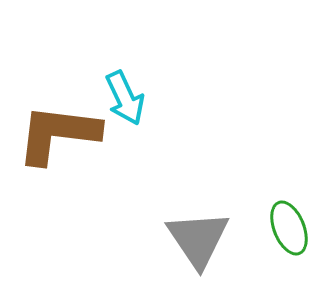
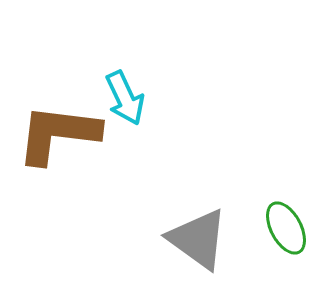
green ellipse: moved 3 px left; rotated 6 degrees counterclockwise
gray triangle: rotated 20 degrees counterclockwise
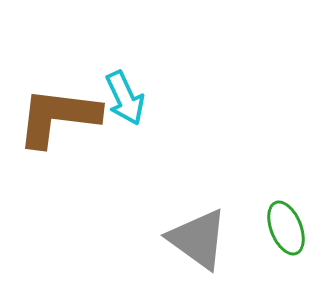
brown L-shape: moved 17 px up
green ellipse: rotated 6 degrees clockwise
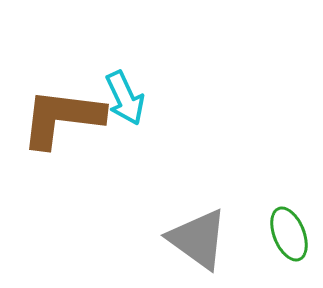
brown L-shape: moved 4 px right, 1 px down
green ellipse: moved 3 px right, 6 px down
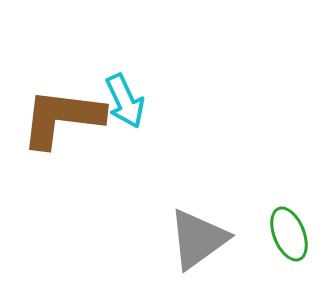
cyan arrow: moved 3 px down
gray triangle: rotated 48 degrees clockwise
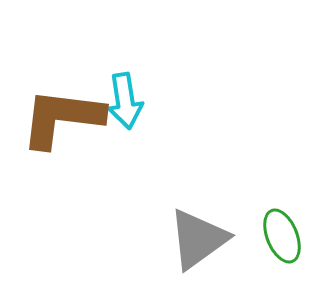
cyan arrow: rotated 16 degrees clockwise
green ellipse: moved 7 px left, 2 px down
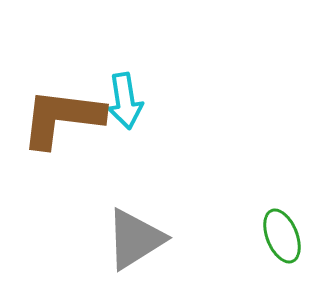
gray triangle: moved 63 px left; rotated 4 degrees clockwise
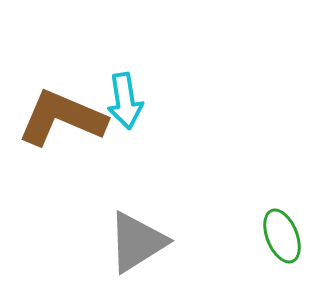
brown L-shape: rotated 16 degrees clockwise
gray triangle: moved 2 px right, 3 px down
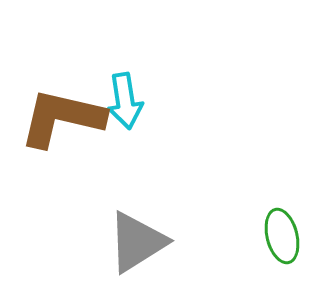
brown L-shape: rotated 10 degrees counterclockwise
green ellipse: rotated 8 degrees clockwise
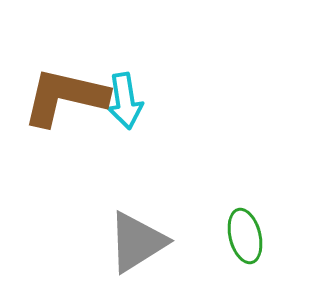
brown L-shape: moved 3 px right, 21 px up
green ellipse: moved 37 px left
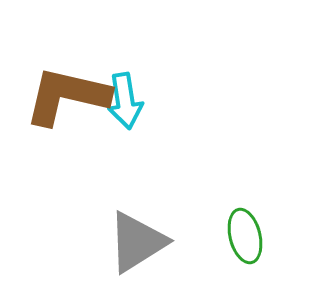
brown L-shape: moved 2 px right, 1 px up
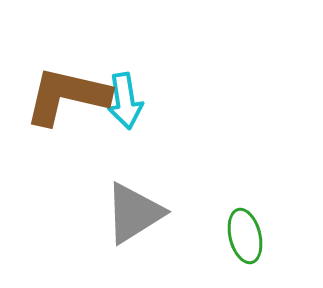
gray triangle: moved 3 px left, 29 px up
